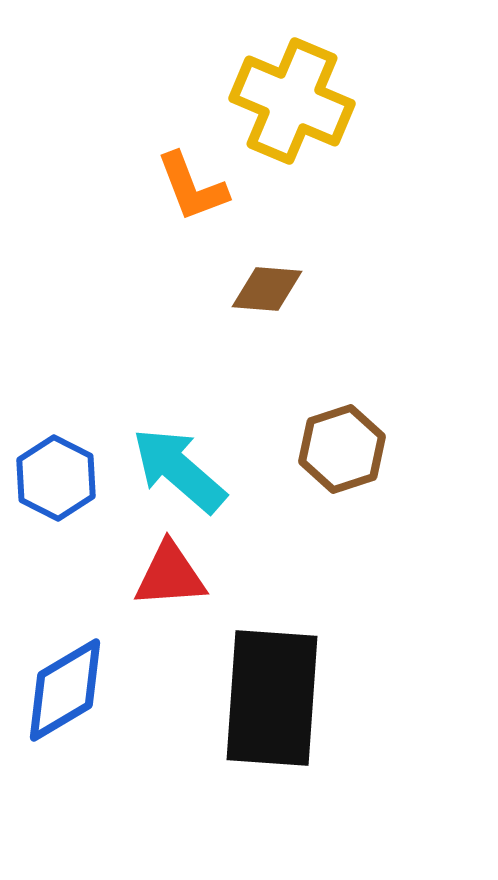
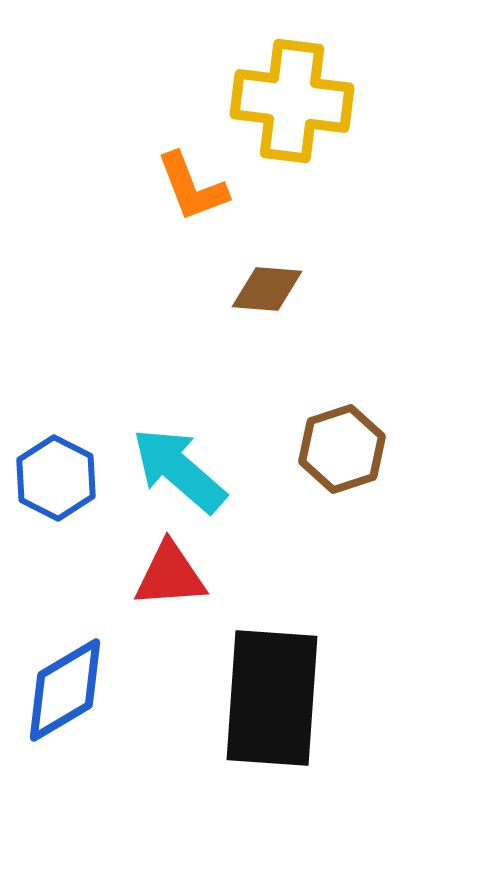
yellow cross: rotated 16 degrees counterclockwise
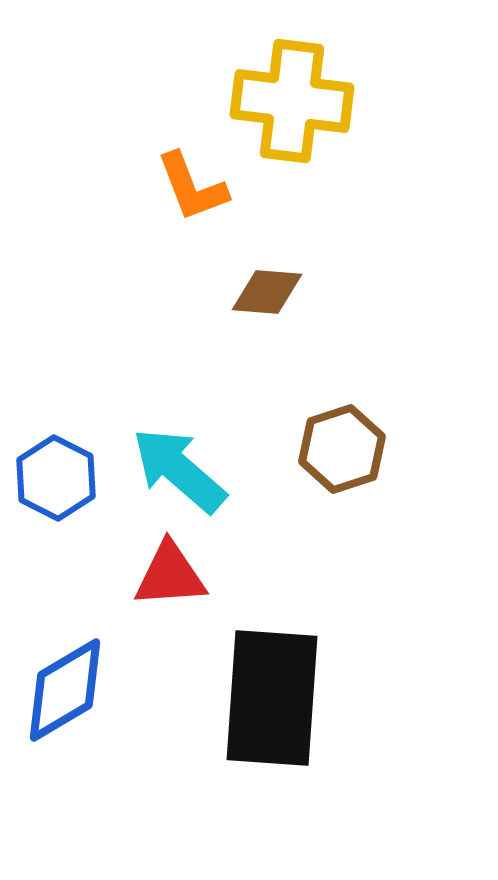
brown diamond: moved 3 px down
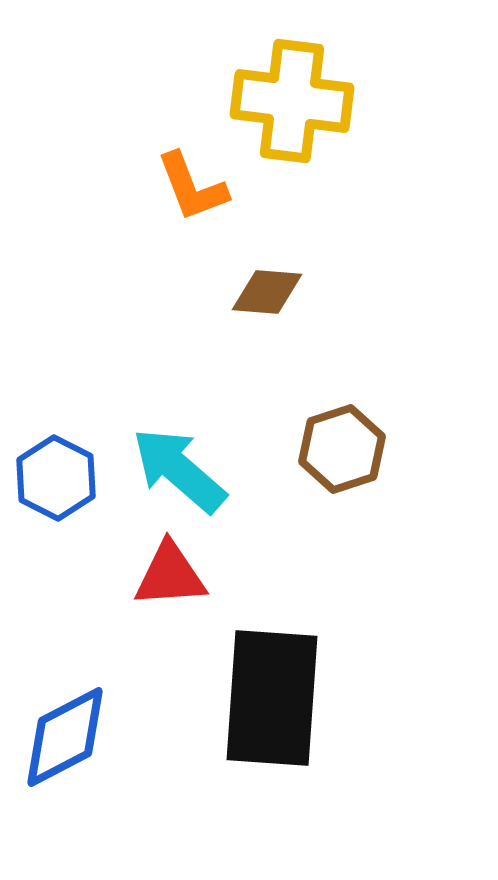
blue diamond: moved 47 px down; rotated 3 degrees clockwise
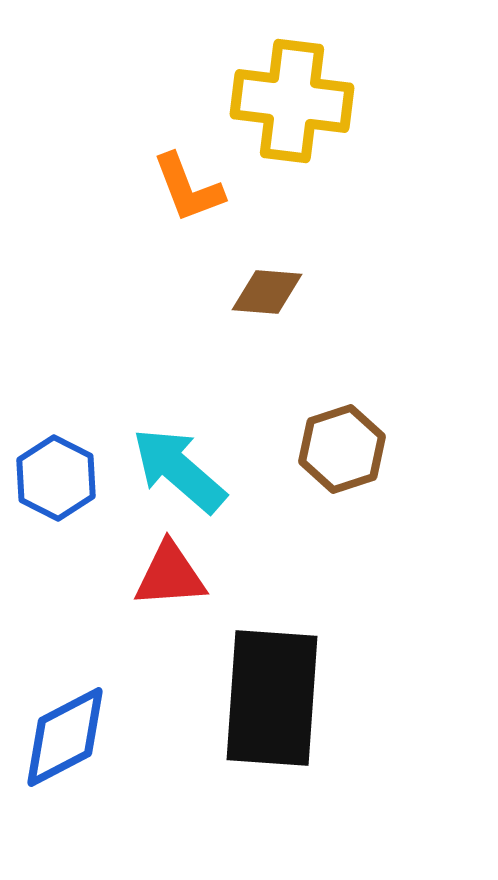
orange L-shape: moved 4 px left, 1 px down
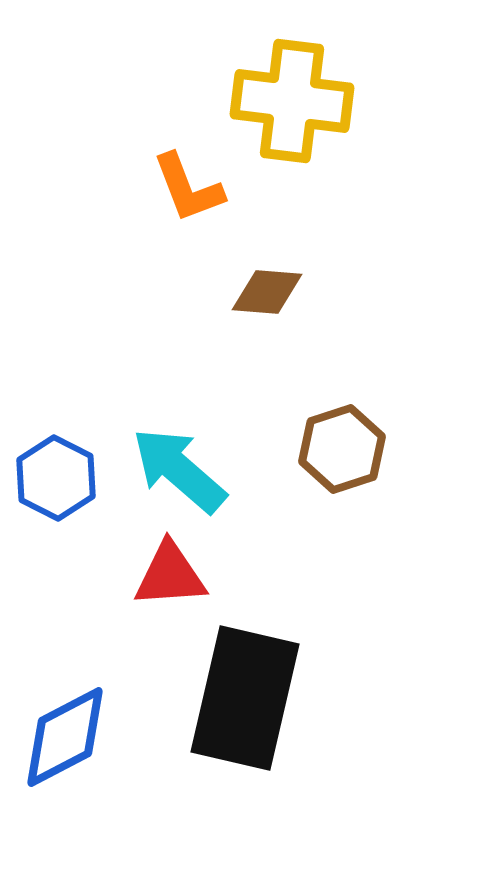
black rectangle: moved 27 px left; rotated 9 degrees clockwise
